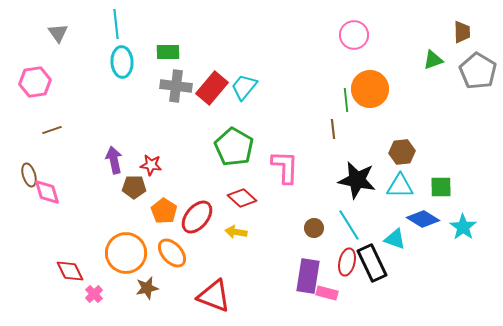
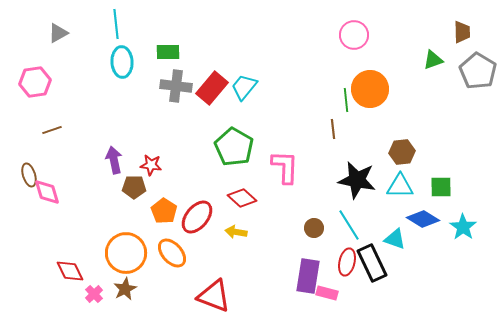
gray triangle at (58, 33): rotated 35 degrees clockwise
brown star at (147, 288): moved 22 px left, 1 px down; rotated 15 degrees counterclockwise
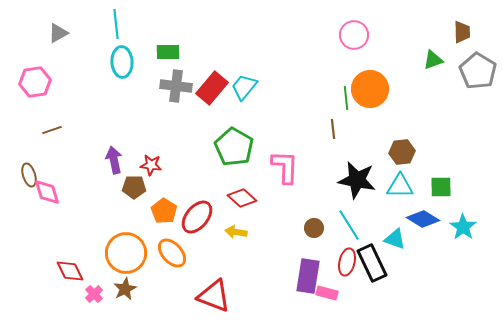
green line at (346, 100): moved 2 px up
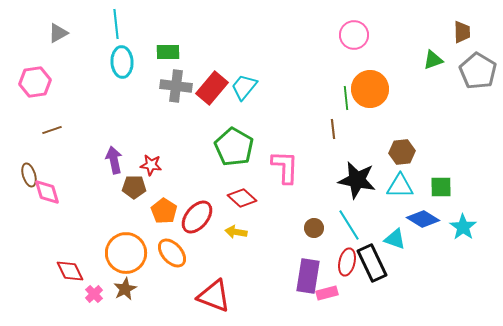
pink rectangle at (327, 293): rotated 30 degrees counterclockwise
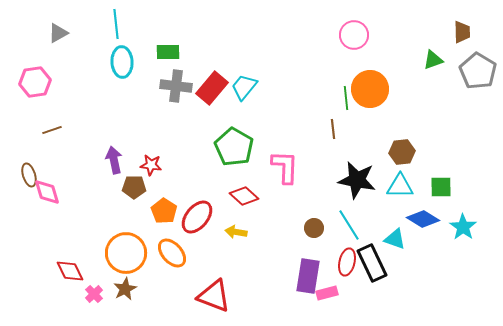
red diamond at (242, 198): moved 2 px right, 2 px up
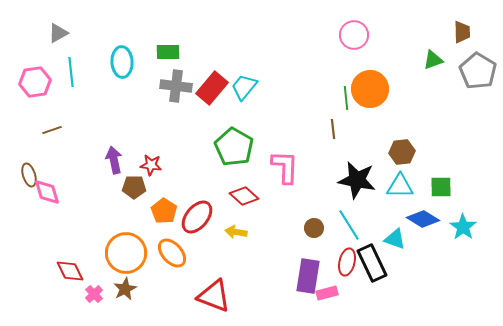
cyan line at (116, 24): moved 45 px left, 48 px down
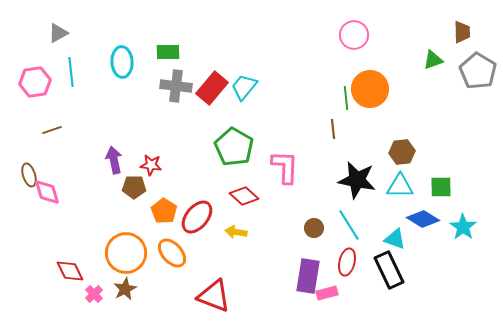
black rectangle at (372, 263): moved 17 px right, 7 px down
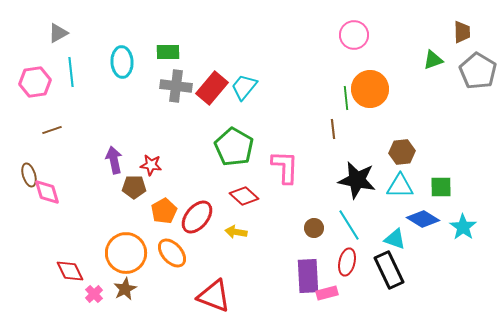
orange pentagon at (164, 211): rotated 10 degrees clockwise
purple rectangle at (308, 276): rotated 12 degrees counterclockwise
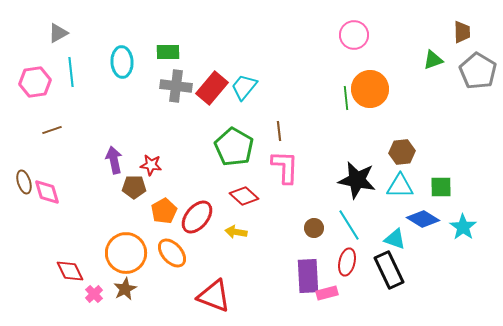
brown line at (333, 129): moved 54 px left, 2 px down
brown ellipse at (29, 175): moved 5 px left, 7 px down
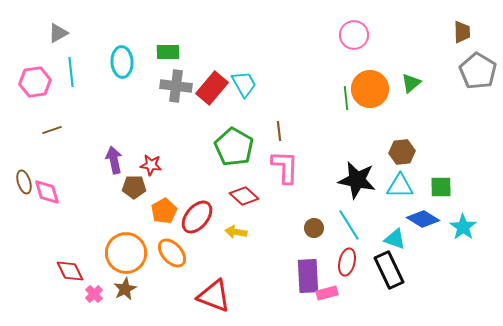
green triangle at (433, 60): moved 22 px left, 23 px down; rotated 20 degrees counterclockwise
cyan trapezoid at (244, 87): moved 3 px up; rotated 112 degrees clockwise
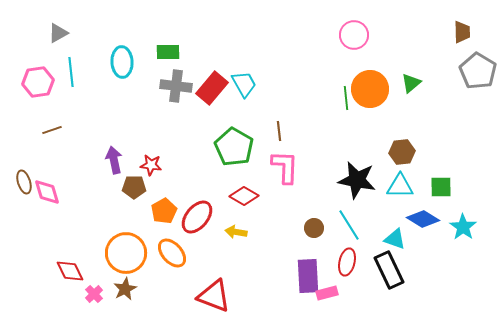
pink hexagon at (35, 82): moved 3 px right
red diamond at (244, 196): rotated 12 degrees counterclockwise
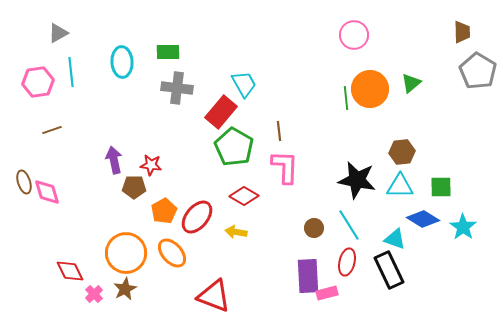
gray cross at (176, 86): moved 1 px right, 2 px down
red rectangle at (212, 88): moved 9 px right, 24 px down
